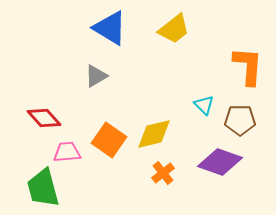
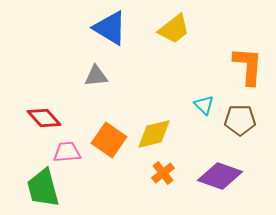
gray triangle: rotated 25 degrees clockwise
purple diamond: moved 14 px down
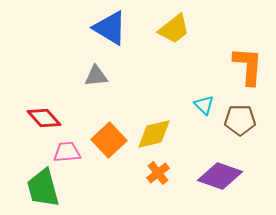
orange square: rotated 12 degrees clockwise
orange cross: moved 5 px left
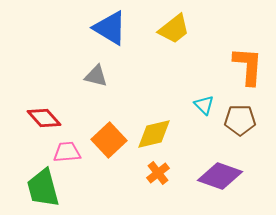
gray triangle: rotated 20 degrees clockwise
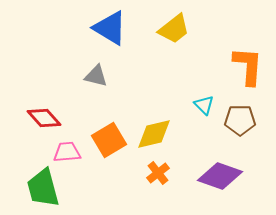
orange square: rotated 12 degrees clockwise
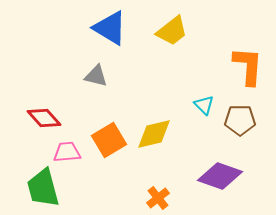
yellow trapezoid: moved 2 px left, 2 px down
orange cross: moved 25 px down
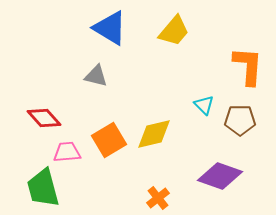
yellow trapezoid: moved 2 px right; rotated 12 degrees counterclockwise
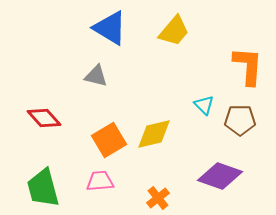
pink trapezoid: moved 33 px right, 29 px down
